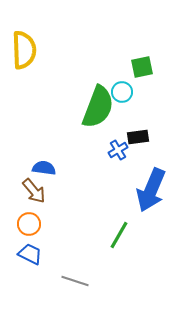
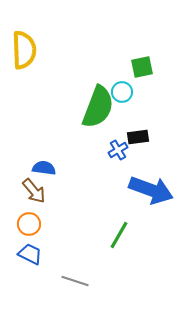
blue arrow: rotated 93 degrees counterclockwise
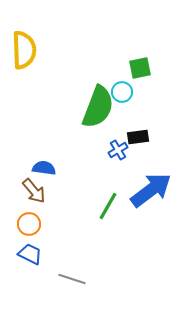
green square: moved 2 px left, 1 px down
blue arrow: rotated 57 degrees counterclockwise
green line: moved 11 px left, 29 px up
gray line: moved 3 px left, 2 px up
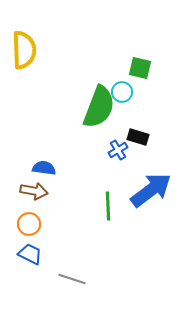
green square: rotated 25 degrees clockwise
green semicircle: moved 1 px right
black rectangle: rotated 25 degrees clockwise
brown arrow: rotated 40 degrees counterclockwise
green line: rotated 32 degrees counterclockwise
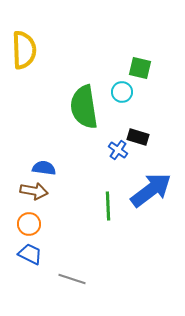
green semicircle: moved 15 px left; rotated 150 degrees clockwise
blue cross: rotated 24 degrees counterclockwise
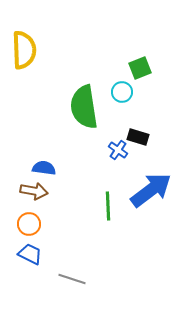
green square: rotated 35 degrees counterclockwise
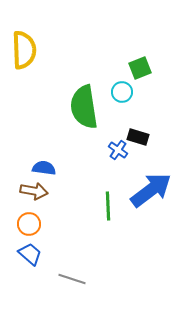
blue trapezoid: rotated 15 degrees clockwise
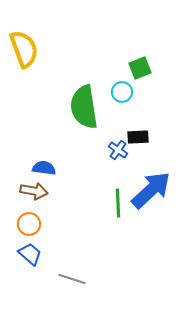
yellow semicircle: moved 1 px up; rotated 18 degrees counterclockwise
black rectangle: rotated 20 degrees counterclockwise
blue arrow: rotated 6 degrees counterclockwise
green line: moved 10 px right, 3 px up
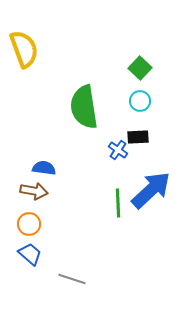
green square: rotated 25 degrees counterclockwise
cyan circle: moved 18 px right, 9 px down
